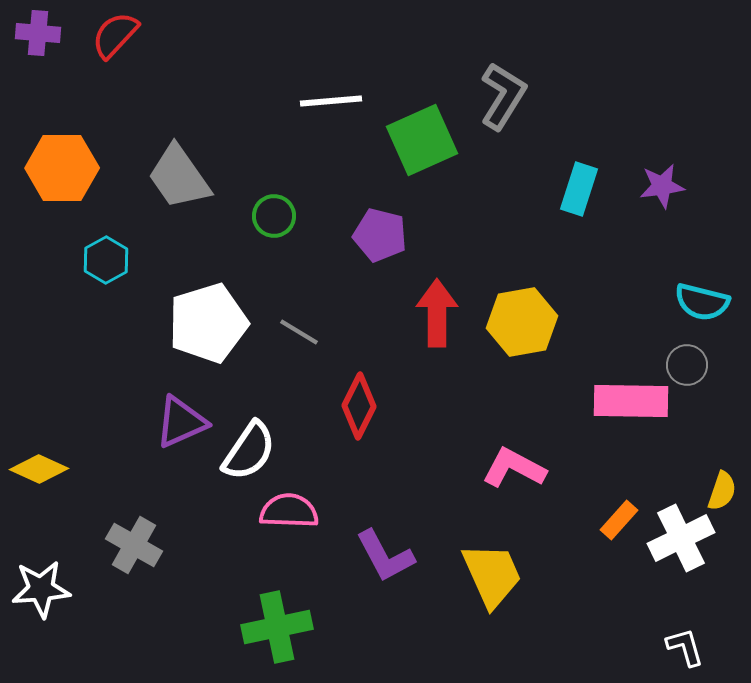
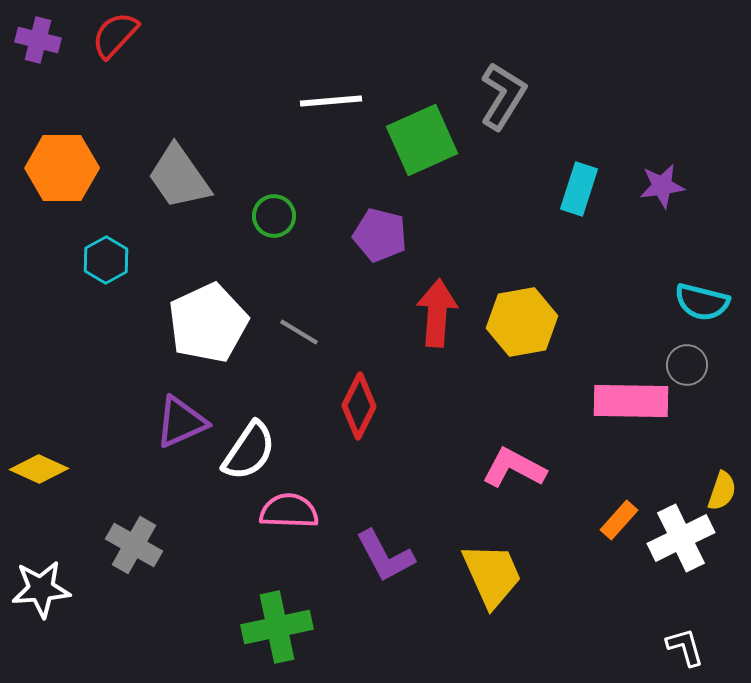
purple cross: moved 7 px down; rotated 9 degrees clockwise
red arrow: rotated 4 degrees clockwise
white pentagon: rotated 8 degrees counterclockwise
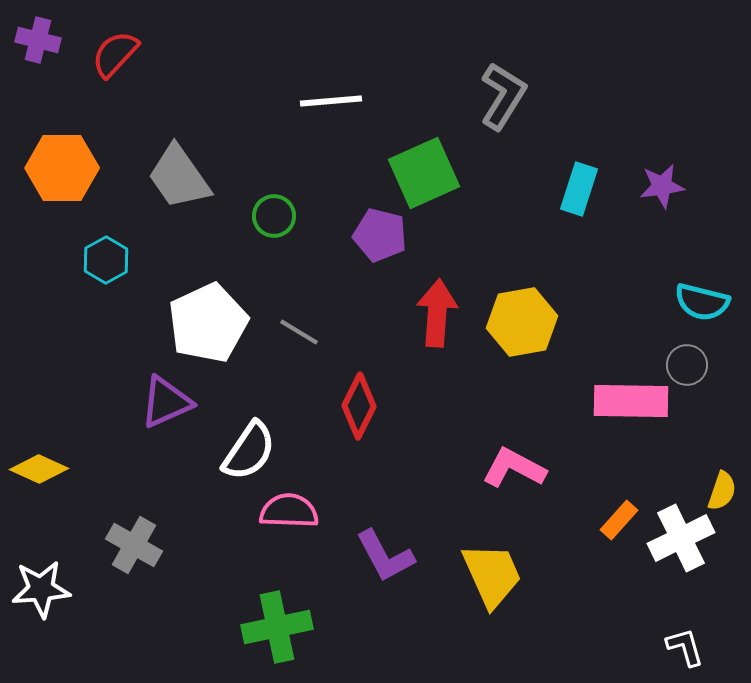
red semicircle: moved 19 px down
green square: moved 2 px right, 33 px down
purple triangle: moved 15 px left, 20 px up
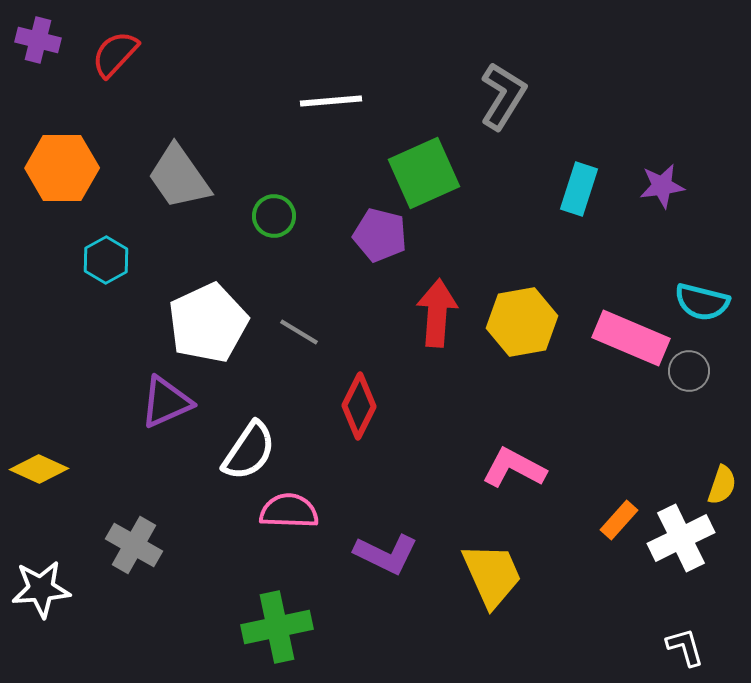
gray circle: moved 2 px right, 6 px down
pink rectangle: moved 63 px up; rotated 22 degrees clockwise
yellow semicircle: moved 6 px up
purple L-shape: moved 1 px right, 2 px up; rotated 36 degrees counterclockwise
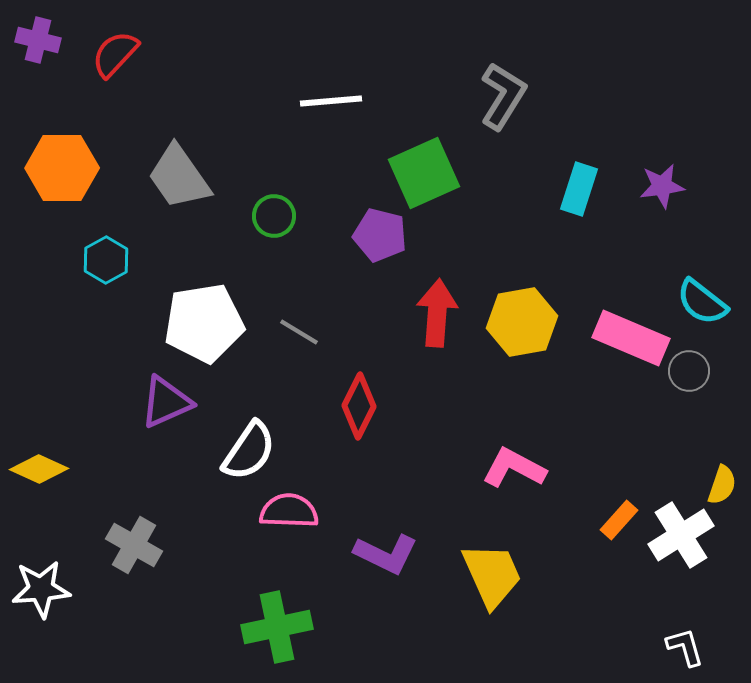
cyan semicircle: rotated 24 degrees clockwise
white pentagon: moved 4 px left; rotated 16 degrees clockwise
white cross: moved 3 px up; rotated 6 degrees counterclockwise
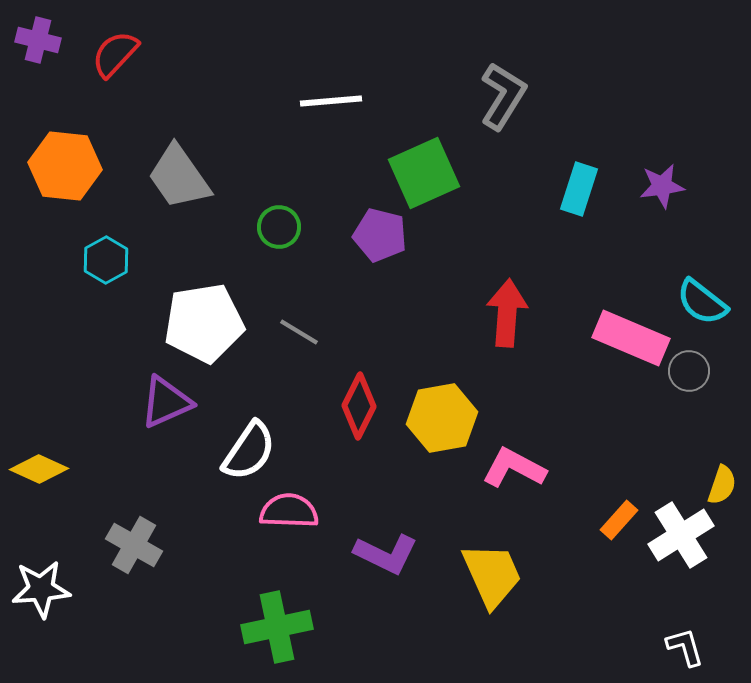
orange hexagon: moved 3 px right, 2 px up; rotated 6 degrees clockwise
green circle: moved 5 px right, 11 px down
red arrow: moved 70 px right
yellow hexagon: moved 80 px left, 96 px down
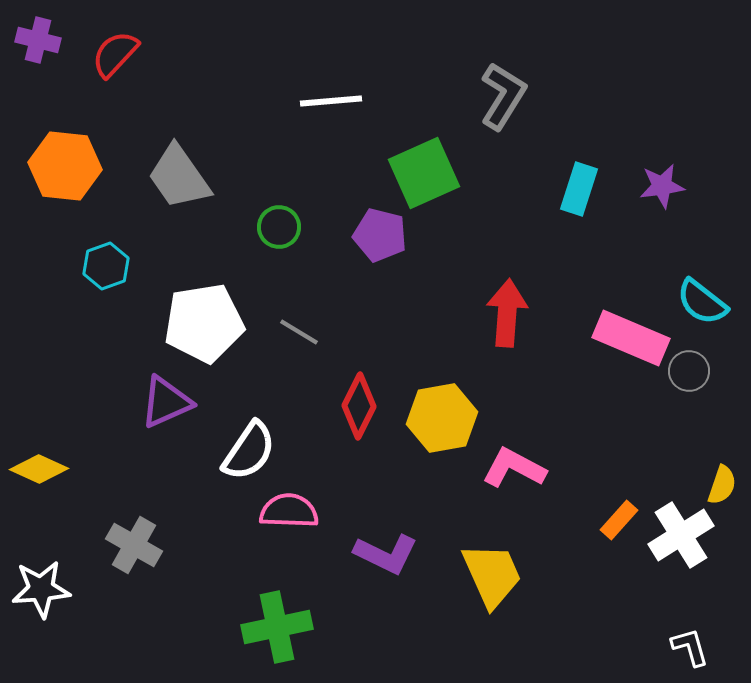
cyan hexagon: moved 6 px down; rotated 9 degrees clockwise
white L-shape: moved 5 px right
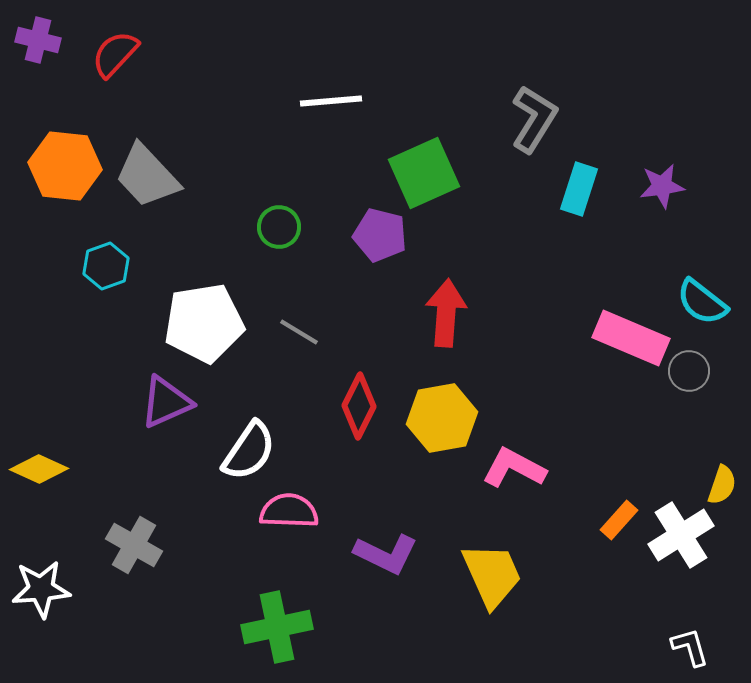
gray L-shape: moved 31 px right, 23 px down
gray trapezoid: moved 32 px left, 1 px up; rotated 8 degrees counterclockwise
red arrow: moved 61 px left
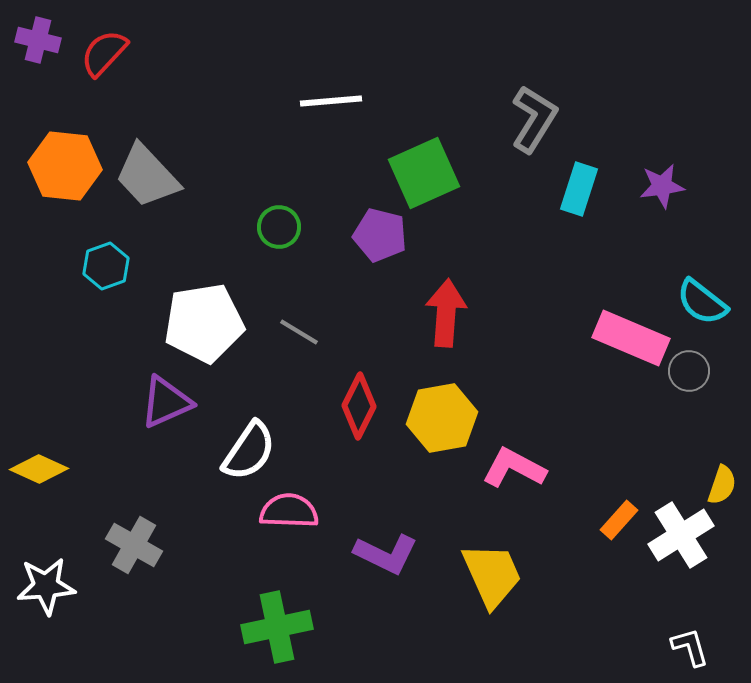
red semicircle: moved 11 px left, 1 px up
white star: moved 5 px right, 3 px up
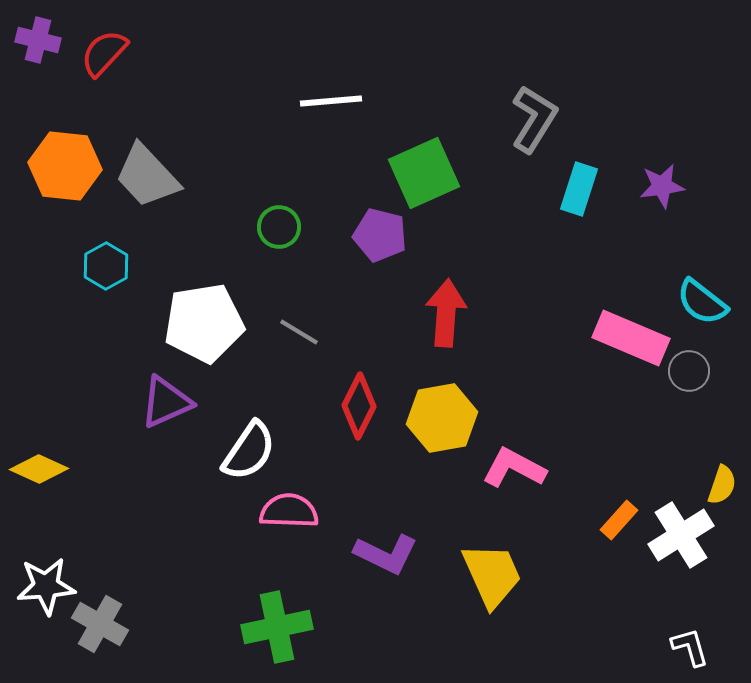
cyan hexagon: rotated 9 degrees counterclockwise
gray cross: moved 34 px left, 79 px down
